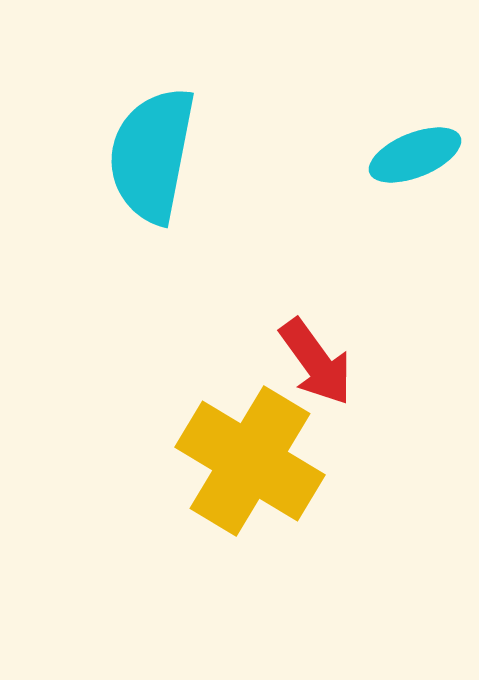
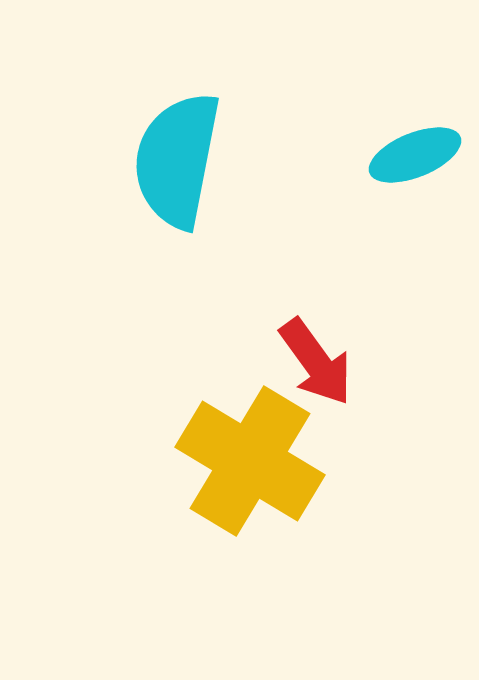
cyan semicircle: moved 25 px right, 5 px down
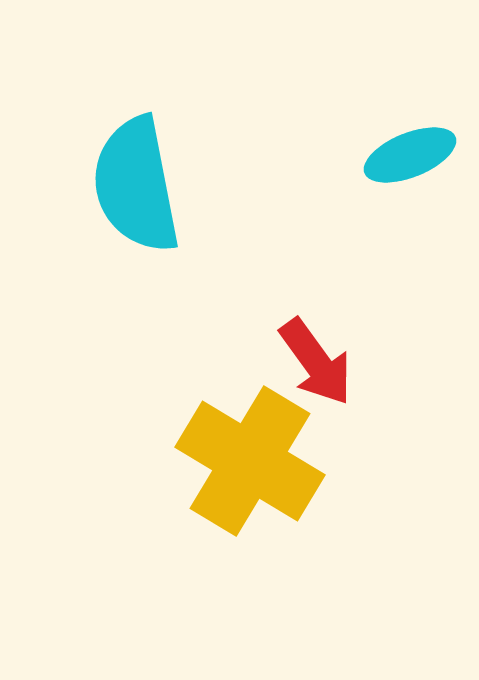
cyan ellipse: moved 5 px left
cyan semicircle: moved 41 px left, 25 px down; rotated 22 degrees counterclockwise
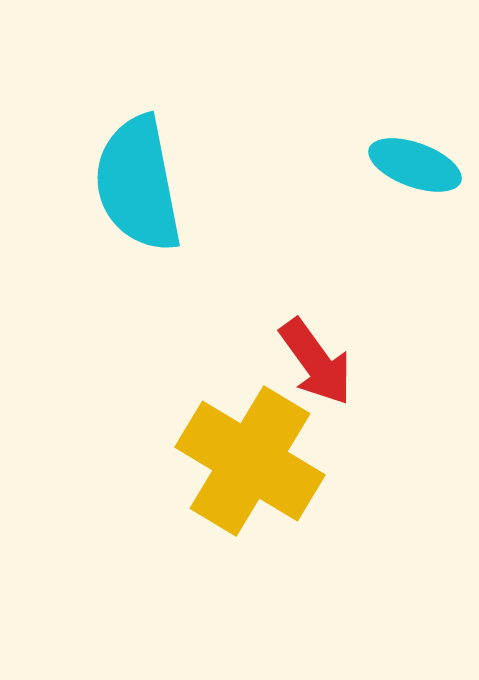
cyan ellipse: moved 5 px right, 10 px down; rotated 42 degrees clockwise
cyan semicircle: moved 2 px right, 1 px up
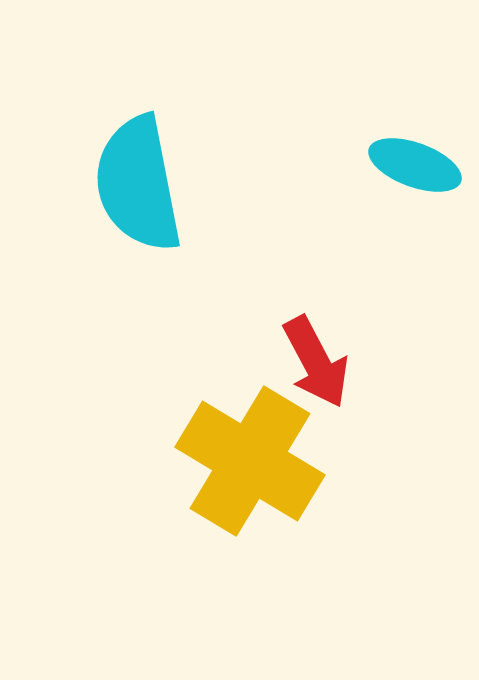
red arrow: rotated 8 degrees clockwise
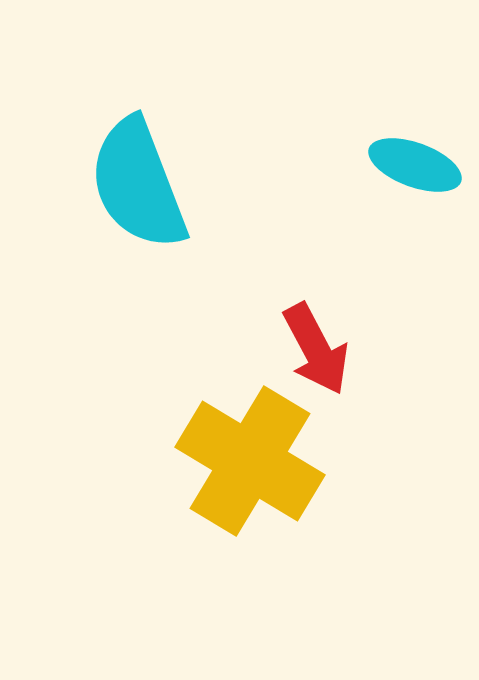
cyan semicircle: rotated 10 degrees counterclockwise
red arrow: moved 13 px up
